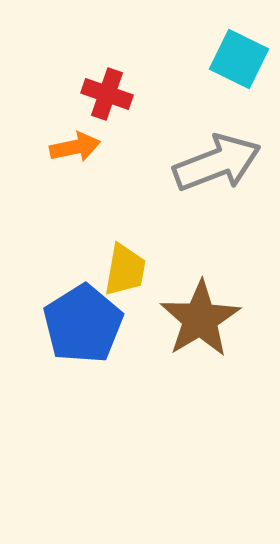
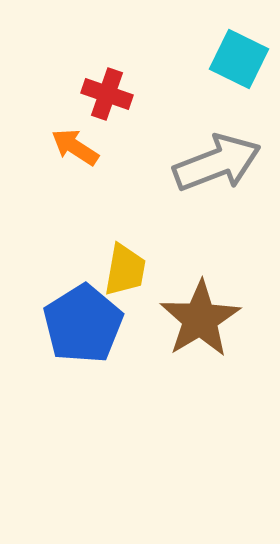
orange arrow: rotated 135 degrees counterclockwise
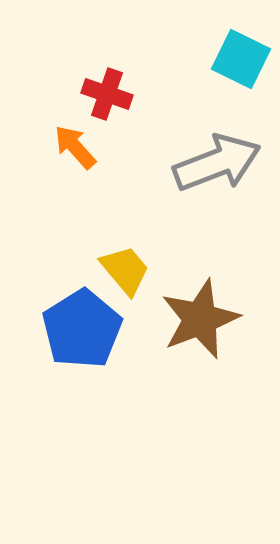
cyan square: moved 2 px right
orange arrow: rotated 15 degrees clockwise
yellow trapezoid: rotated 50 degrees counterclockwise
brown star: rotated 10 degrees clockwise
blue pentagon: moved 1 px left, 5 px down
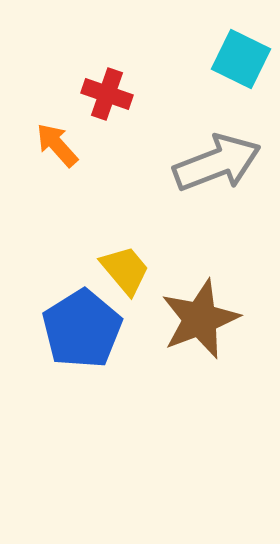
orange arrow: moved 18 px left, 2 px up
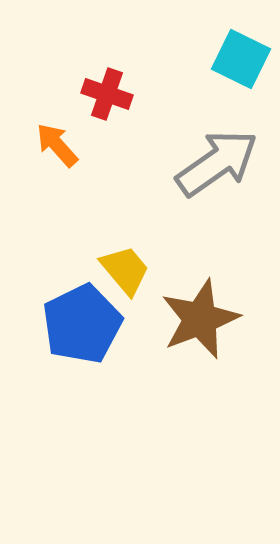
gray arrow: rotated 14 degrees counterclockwise
blue pentagon: moved 5 px up; rotated 6 degrees clockwise
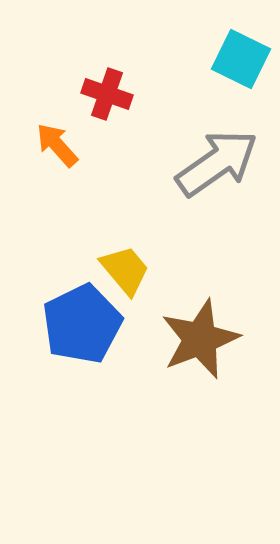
brown star: moved 20 px down
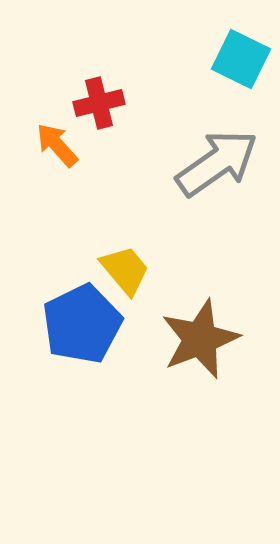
red cross: moved 8 px left, 9 px down; rotated 33 degrees counterclockwise
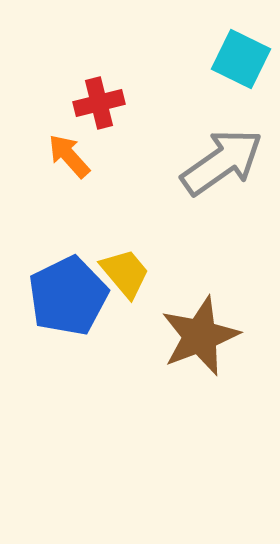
orange arrow: moved 12 px right, 11 px down
gray arrow: moved 5 px right, 1 px up
yellow trapezoid: moved 3 px down
blue pentagon: moved 14 px left, 28 px up
brown star: moved 3 px up
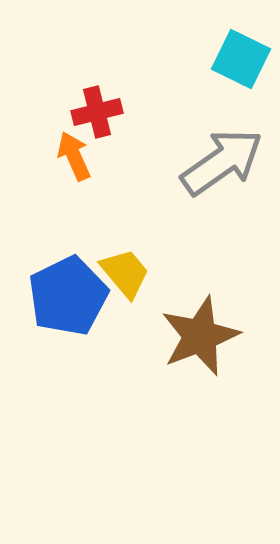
red cross: moved 2 px left, 9 px down
orange arrow: moved 5 px right; rotated 18 degrees clockwise
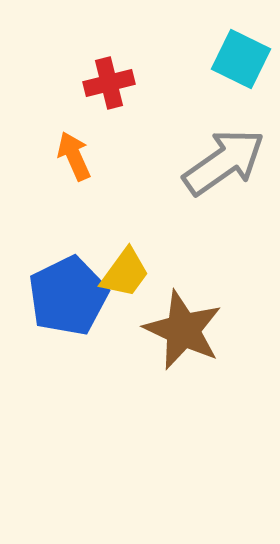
red cross: moved 12 px right, 29 px up
gray arrow: moved 2 px right
yellow trapezoid: rotated 76 degrees clockwise
brown star: moved 17 px left, 6 px up; rotated 26 degrees counterclockwise
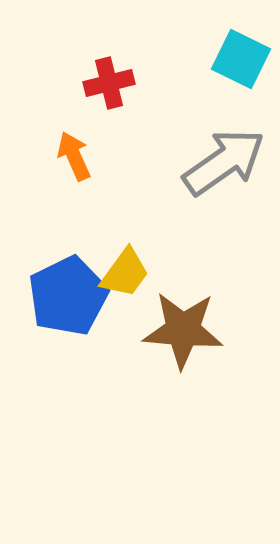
brown star: rotated 20 degrees counterclockwise
